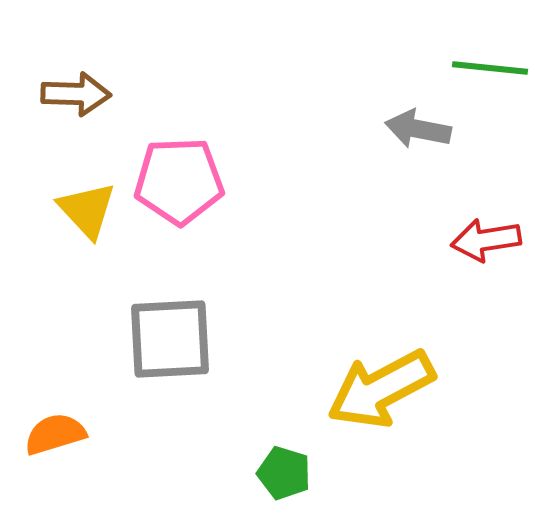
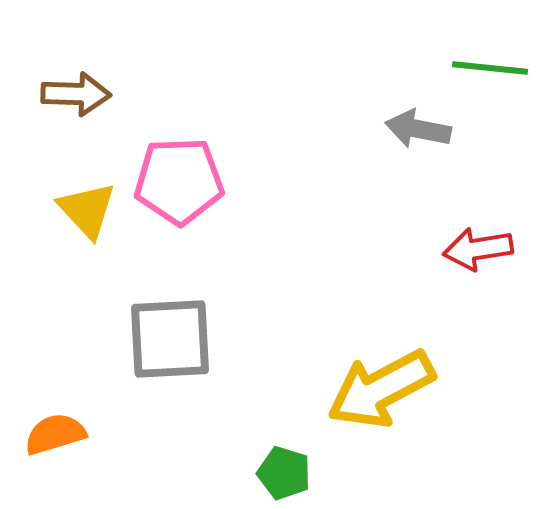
red arrow: moved 8 px left, 9 px down
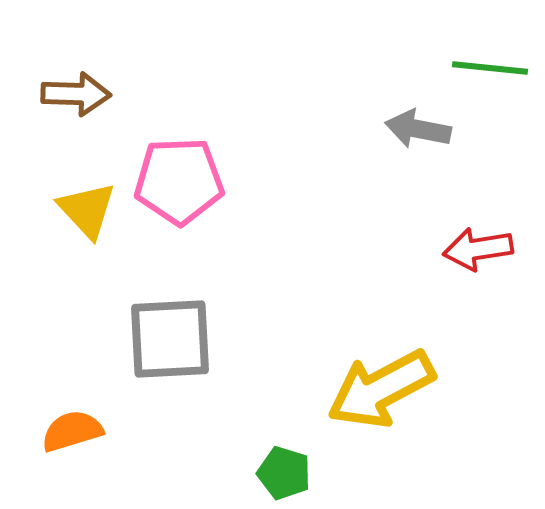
orange semicircle: moved 17 px right, 3 px up
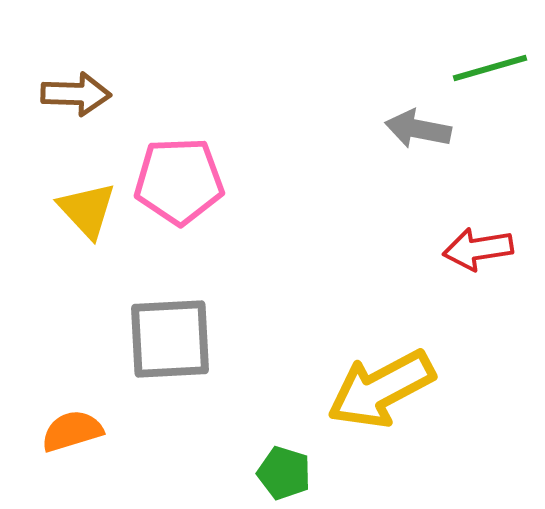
green line: rotated 22 degrees counterclockwise
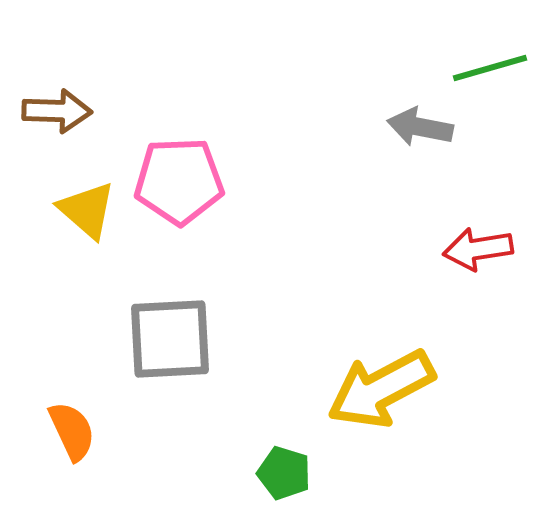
brown arrow: moved 19 px left, 17 px down
gray arrow: moved 2 px right, 2 px up
yellow triangle: rotated 6 degrees counterclockwise
orange semicircle: rotated 82 degrees clockwise
